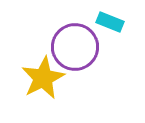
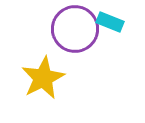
purple circle: moved 18 px up
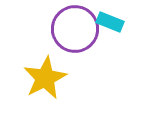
yellow star: moved 2 px right
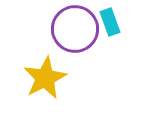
cyan rectangle: rotated 48 degrees clockwise
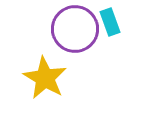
yellow star: rotated 15 degrees counterclockwise
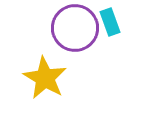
purple circle: moved 1 px up
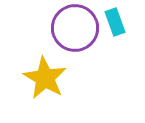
cyan rectangle: moved 5 px right
